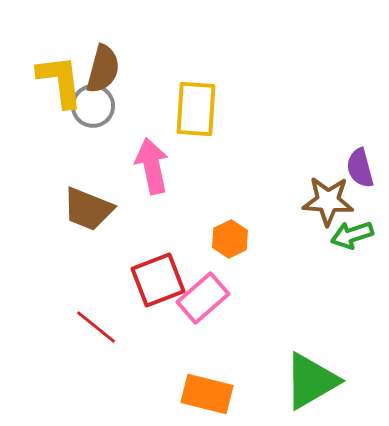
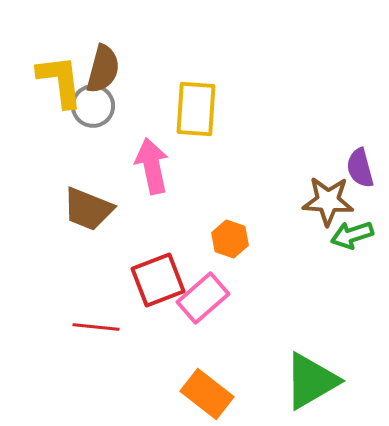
orange hexagon: rotated 15 degrees counterclockwise
red line: rotated 33 degrees counterclockwise
orange rectangle: rotated 24 degrees clockwise
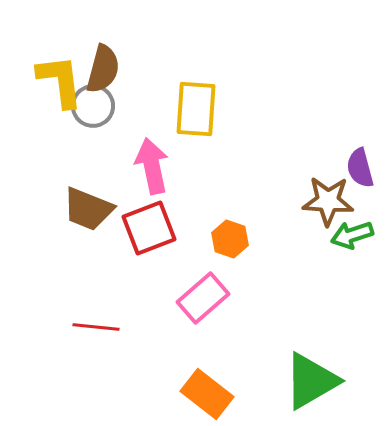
red square: moved 9 px left, 52 px up
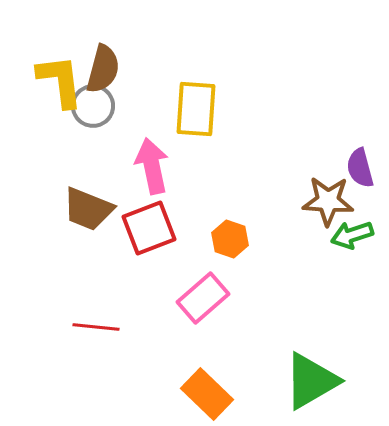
orange rectangle: rotated 6 degrees clockwise
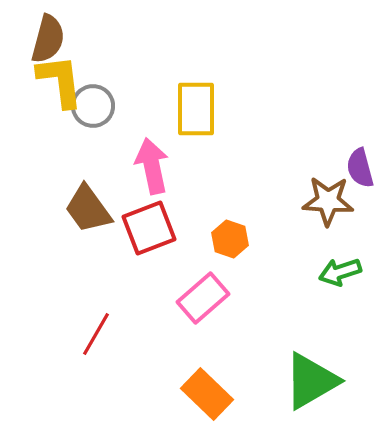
brown semicircle: moved 55 px left, 30 px up
yellow rectangle: rotated 4 degrees counterclockwise
brown trapezoid: rotated 32 degrees clockwise
green arrow: moved 12 px left, 37 px down
red line: moved 7 px down; rotated 66 degrees counterclockwise
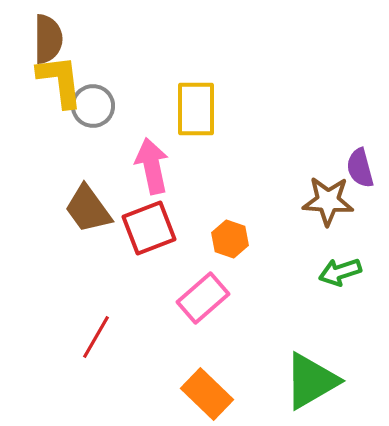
brown semicircle: rotated 15 degrees counterclockwise
red line: moved 3 px down
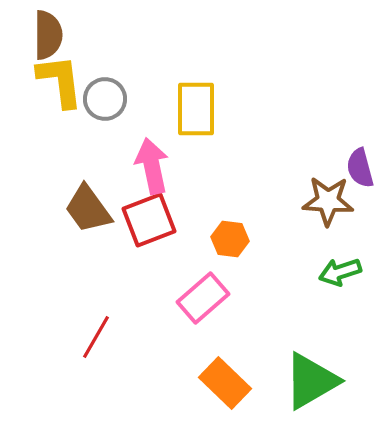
brown semicircle: moved 4 px up
gray circle: moved 12 px right, 7 px up
red square: moved 8 px up
orange hexagon: rotated 12 degrees counterclockwise
orange rectangle: moved 18 px right, 11 px up
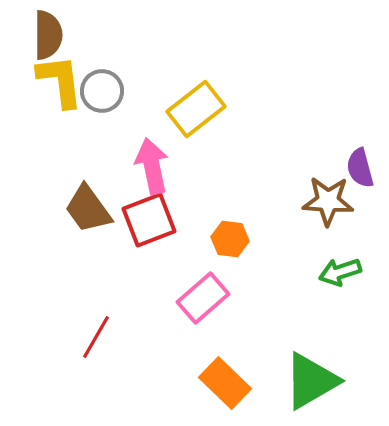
gray circle: moved 3 px left, 8 px up
yellow rectangle: rotated 52 degrees clockwise
